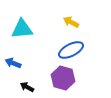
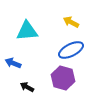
cyan triangle: moved 5 px right, 2 px down
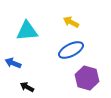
purple hexagon: moved 24 px right
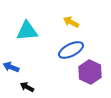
blue arrow: moved 2 px left, 4 px down
purple hexagon: moved 3 px right, 6 px up; rotated 10 degrees clockwise
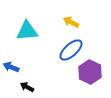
blue ellipse: rotated 15 degrees counterclockwise
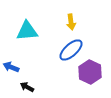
yellow arrow: rotated 126 degrees counterclockwise
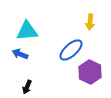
yellow arrow: moved 19 px right; rotated 14 degrees clockwise
blue arrow: moved 9 px right, 13 px up
black arrow: rotated 96 degrees counterclockwise
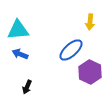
cyan triangle: moved 9 px left, 1 px up
